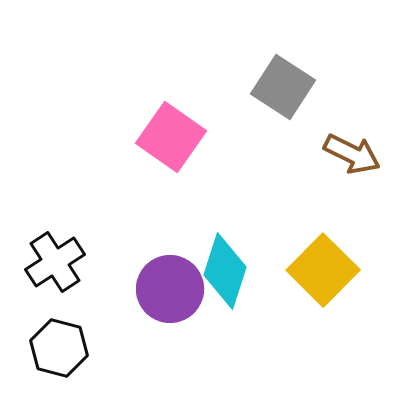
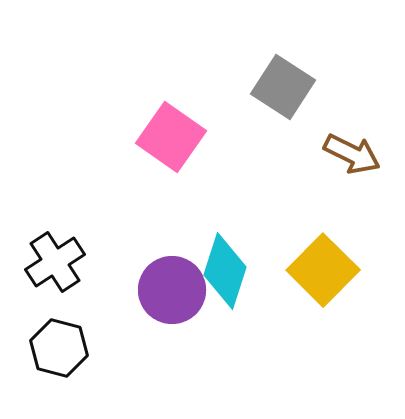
purple circle: moved 2 px right, 1 px down
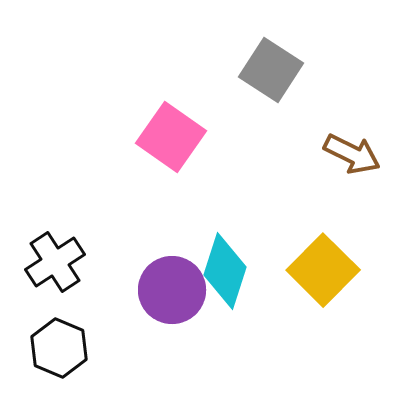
gray square: moved 12 px left, 17 px up
black hexagon: rotated 8 degrees clockwise
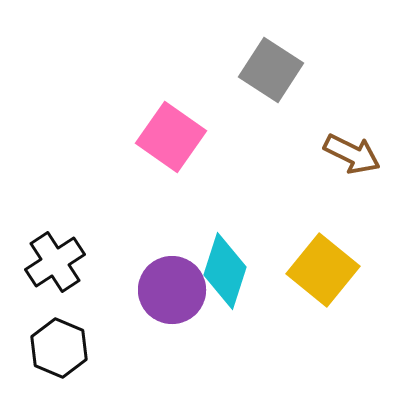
yellow square: rotated 6 degrees counterclockwise
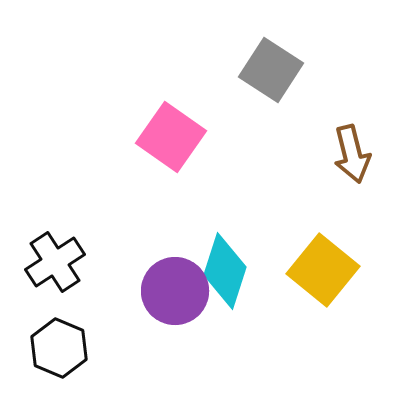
brown arrow: rotated 50 degrees clockwise
purple circle: moved 3 px right, 1 px down
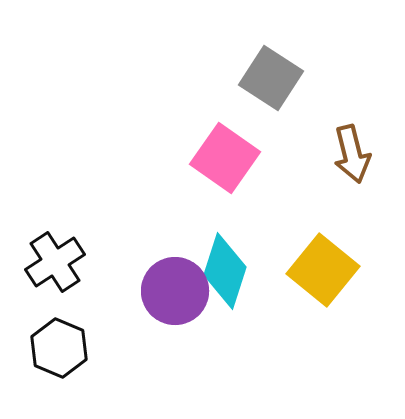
gray square: moved 8 px down
pink square: moved 54 px right, 21 px down
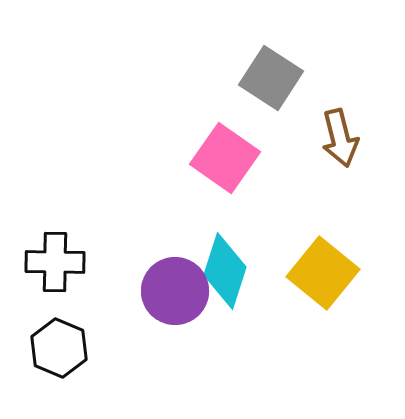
brown arrow: moved 12 px left, 16 px up
black cross: rotated 34 degrees clockwise
yellow square: moved 3 px down
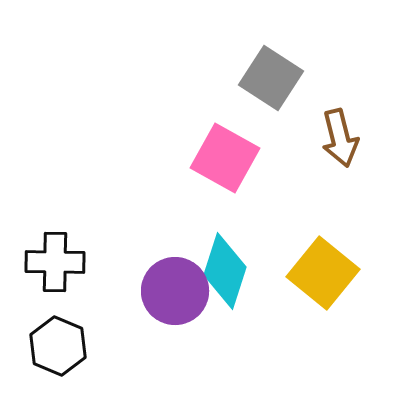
pink square: rotated 6 degrees counterclockwise
black hexagon: moved 1 px left, 2 px up
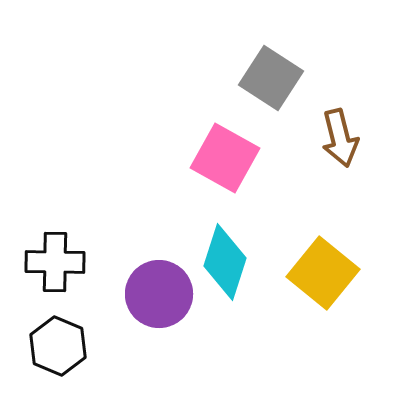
cyan diamond: moved 9 px up
purple circle: moved 16 px left, 3 px down
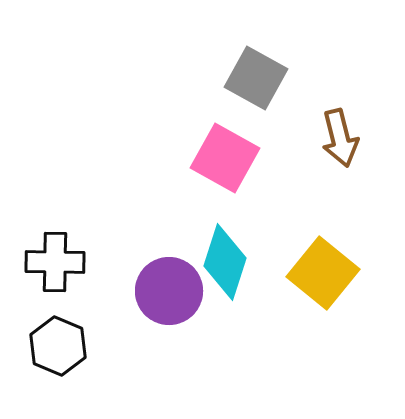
gray square: moved 15 px left; rotated 4 degrees counterclockwise
purple circle: moved 10 px right, 3 px up
